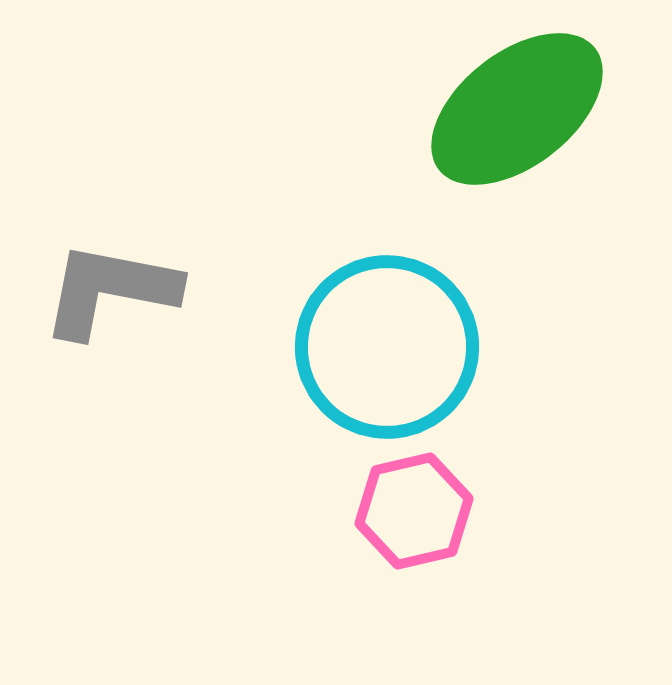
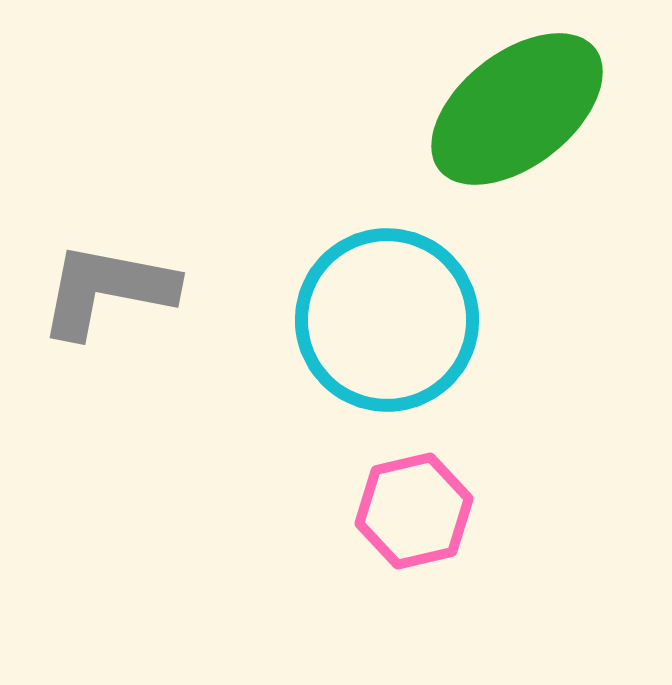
gray L-shape: moved 3 px left
cyan circle: moved 27 px up
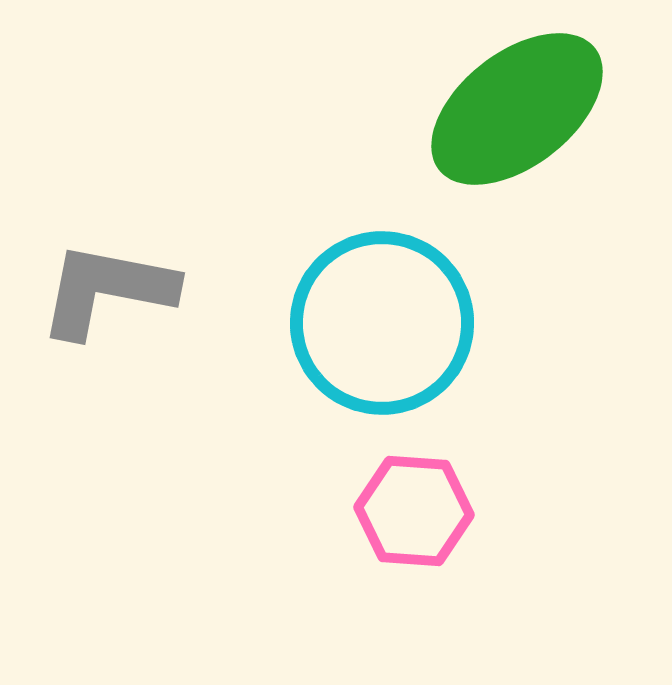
cyan circle: moved 5 px left, 3 px down
pink hexagon: rotated 17 degrees clockwise
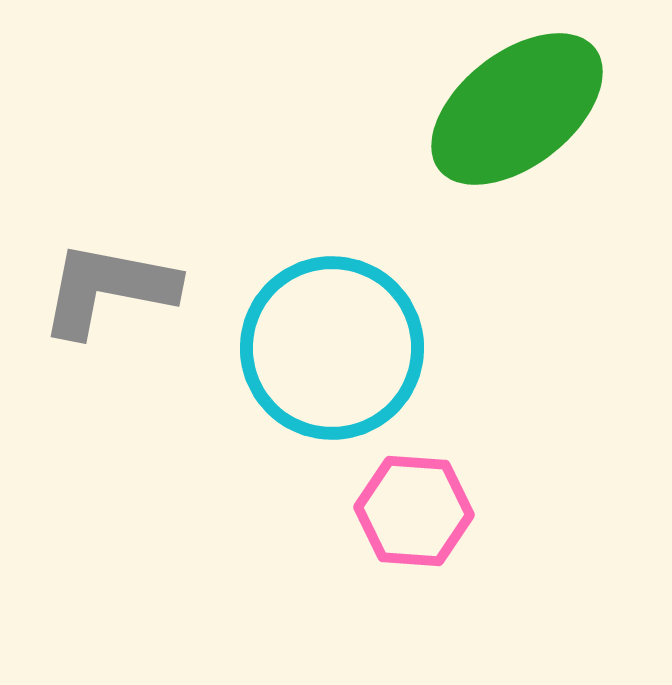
gray L-shape: moved 1 px right, 1 px up
cyan circle: moved 50 px left, 25 px down
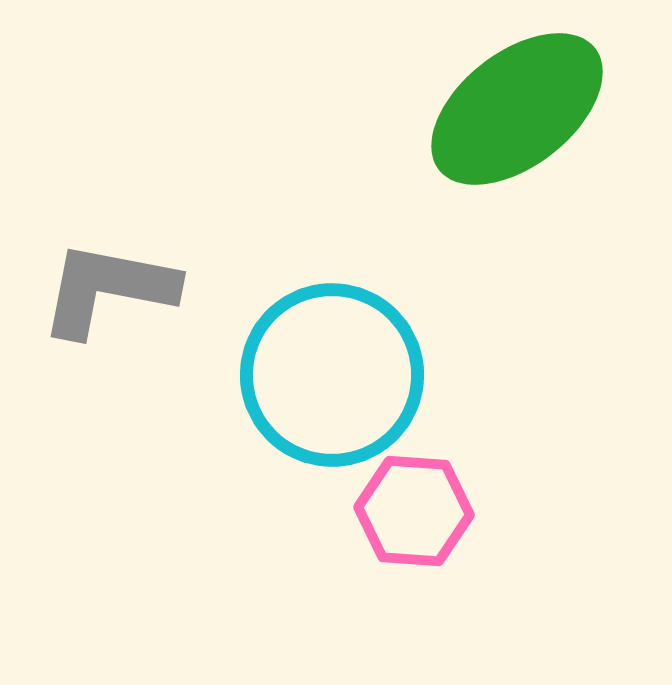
cyan circle: moved 27 px down
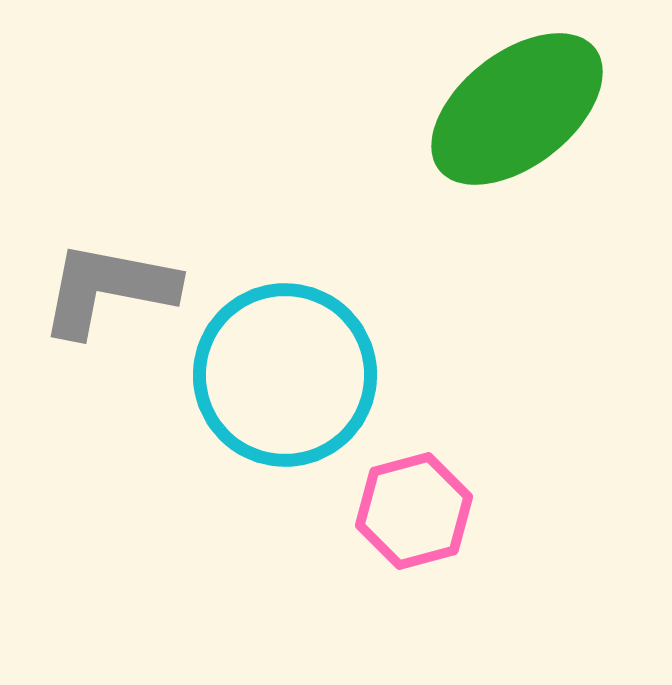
cyan circle: moved 47 px left
pink hexagon: rotated 19 degrees counterclockwise
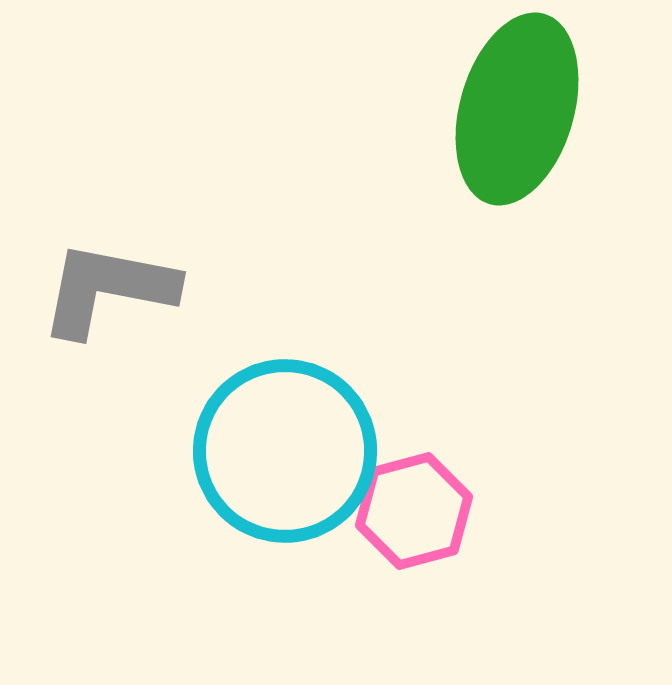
green ellipse: rotated 36 degrees counterclockwise
cyan circle: moved 76 px down
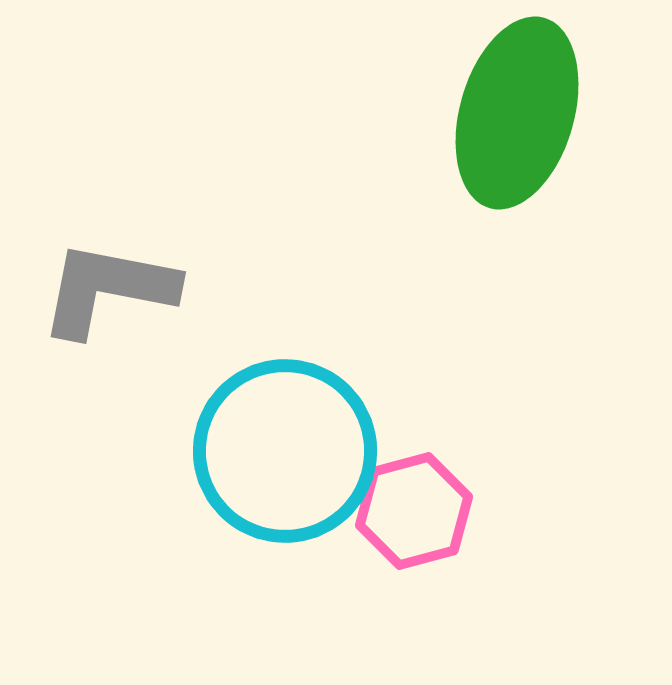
green ellipse: moved 4 px down
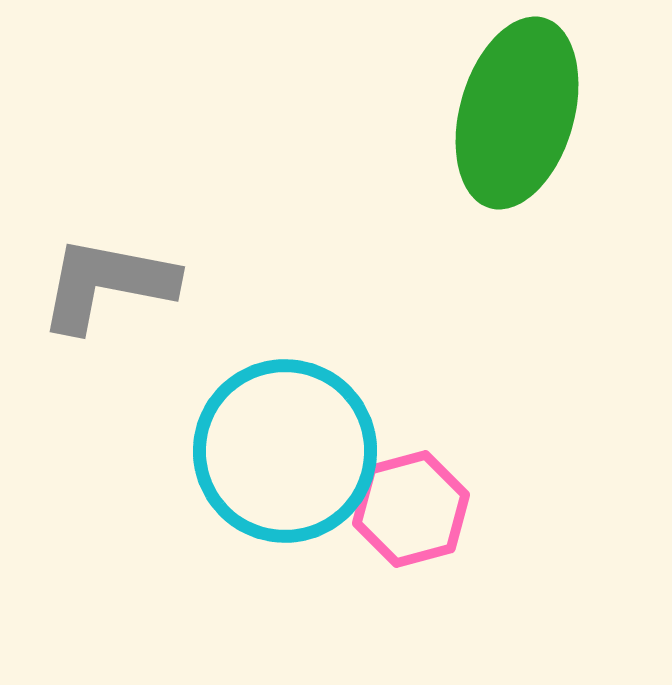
gray L-shape: moved 1 px left, 5 px up
pink hexagon: moved 3 px left, 2 px up
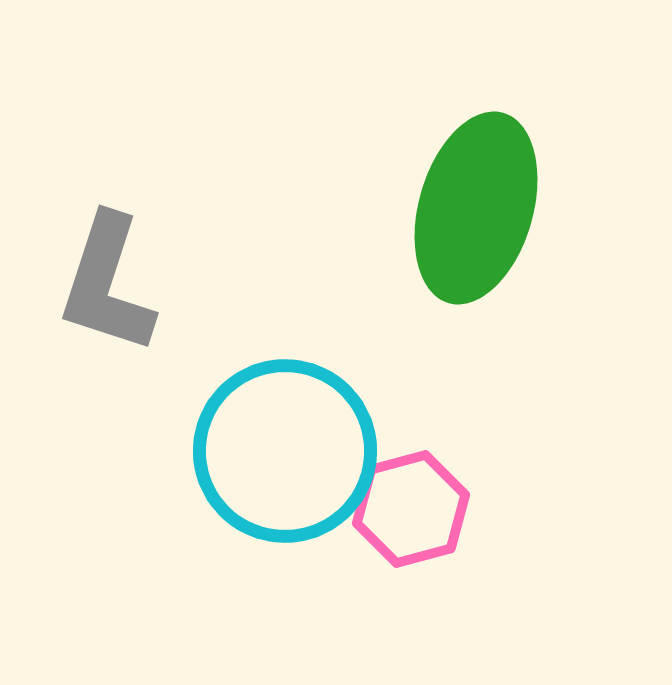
green ellipse: moved 41 px left, 95 px down
gray L-shape: rotated 83 degrees counterclockwise
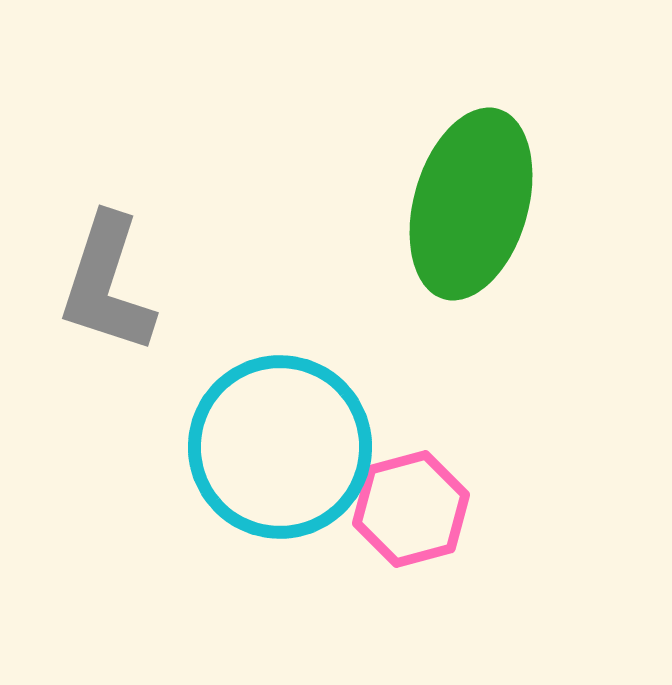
green ellipse: moved 5 px left, 4 px up
cyan circle: moved 5 px left, 4 px up
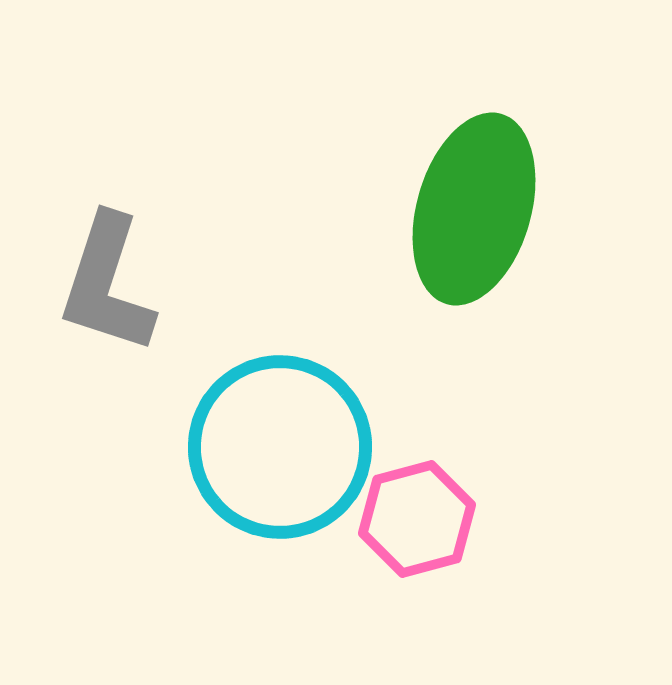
green ellipse: moved 3 px right, 5 px down
pink hexagon: moved 6 px right, 10 px down
